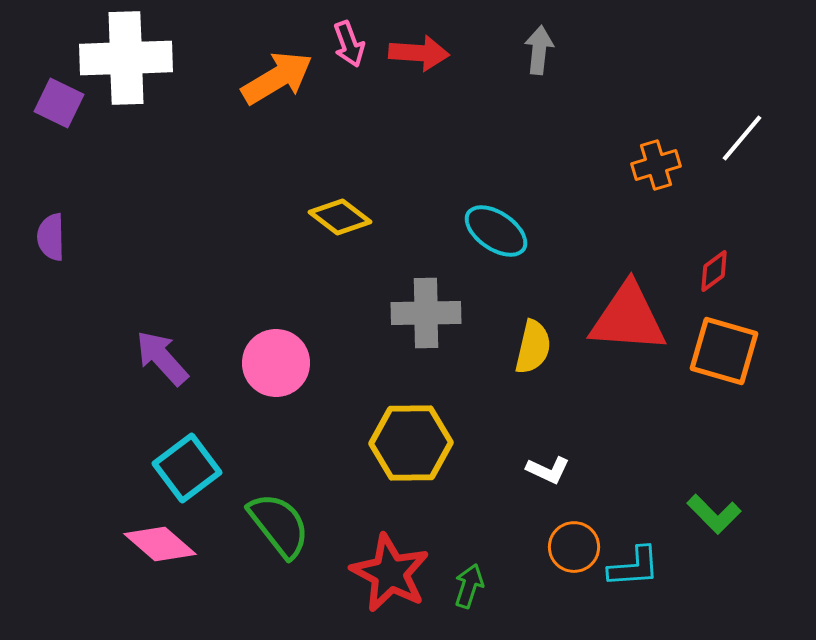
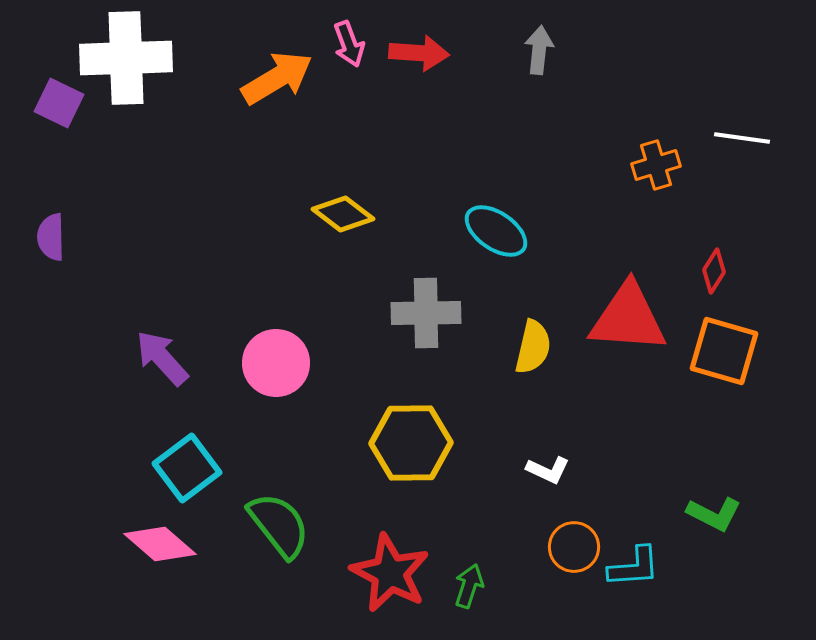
white line: rotated 58 degrees clockwise
yellow diamond: moved 3 px right, 3 px up
red diamond: rotated 21 degrees counterclockwise
green L-shape: rotated 18 degrees counterclockwise
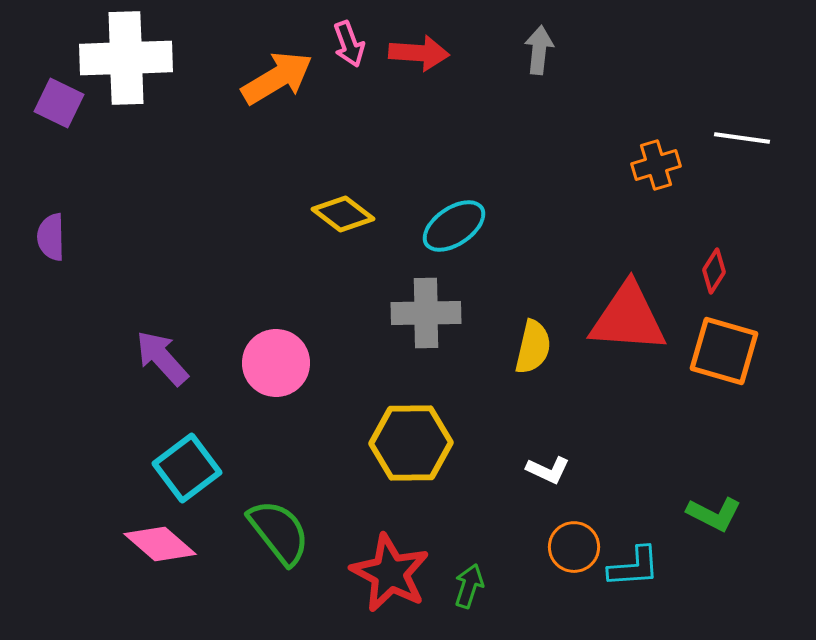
cyan ellipse: moved 42 px left, 5 px up; rotated 68 degrees counterclockwise
green semicircle: moved 7 px down
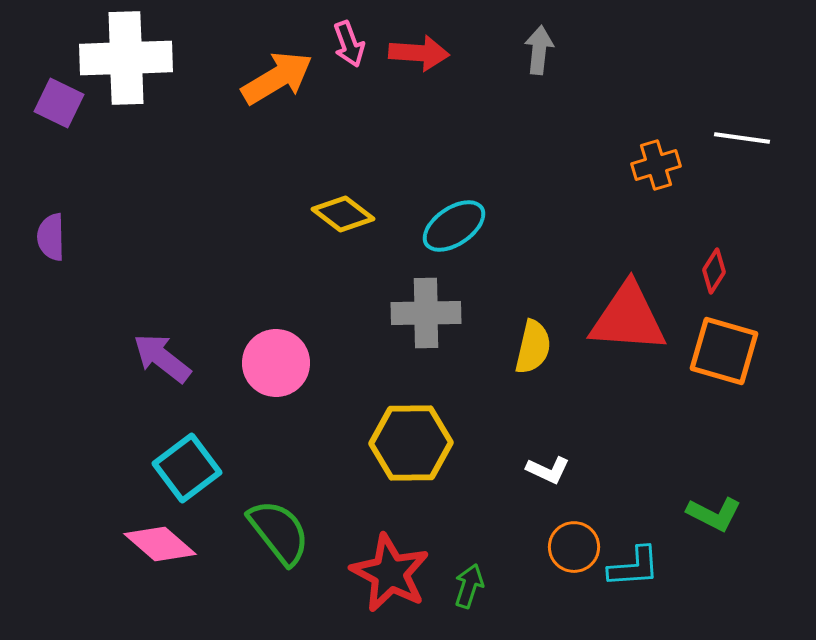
purple arrow: rotated 10 degrees counterclockwise
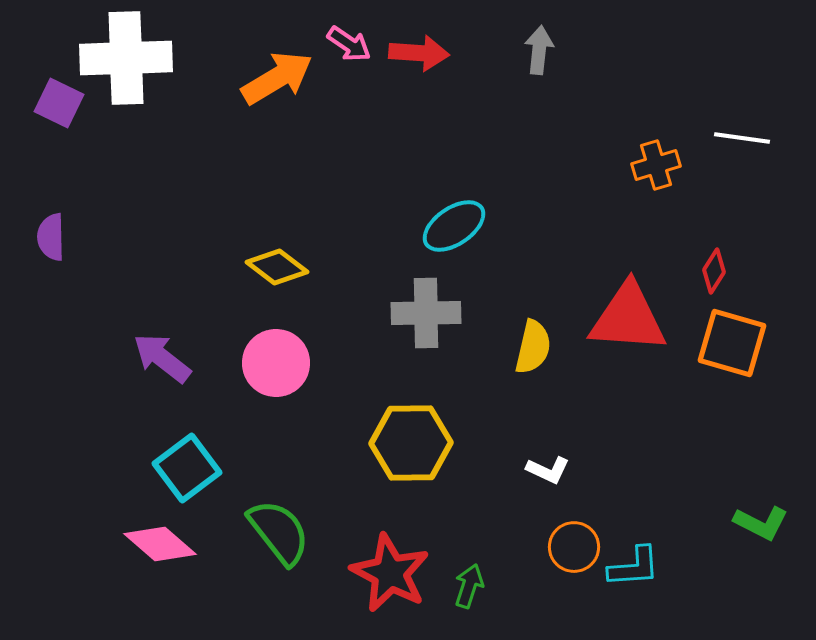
pink arrow: rotated 36 degrees counterclockwise
yellow diamond: moved 66 px left, 53 px down
orange square: moved 8 px right, 8 px up
green L-shape: moved 47 px right, 9 px down
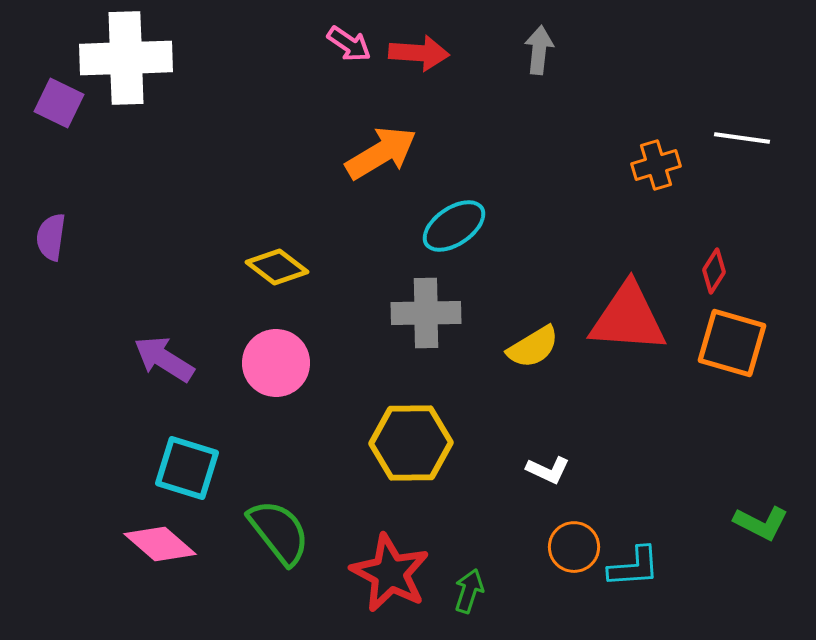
orange arrow: moved 104 px right, 75 px down
purple semicircle: rotated 9 degrees clockwise
yellow semicircle: rotated 46 degrees clockwise
purple arrow: moved 2 px right, 1 px down; rotated 6 degrees counterclockwise
cyan square: rotated 36 degrees counterclockwise
green arrow: moved 5 px down
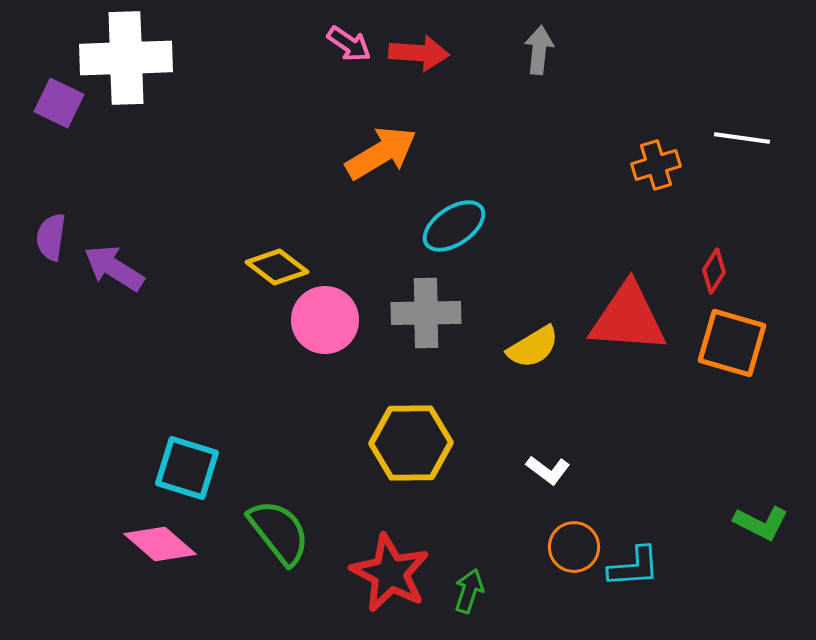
purple arrow: moved 50 px left, 91 px up
pink circle: moved 49 px right, 43 px up
white L-shape: rotated 12 degrees clockwise
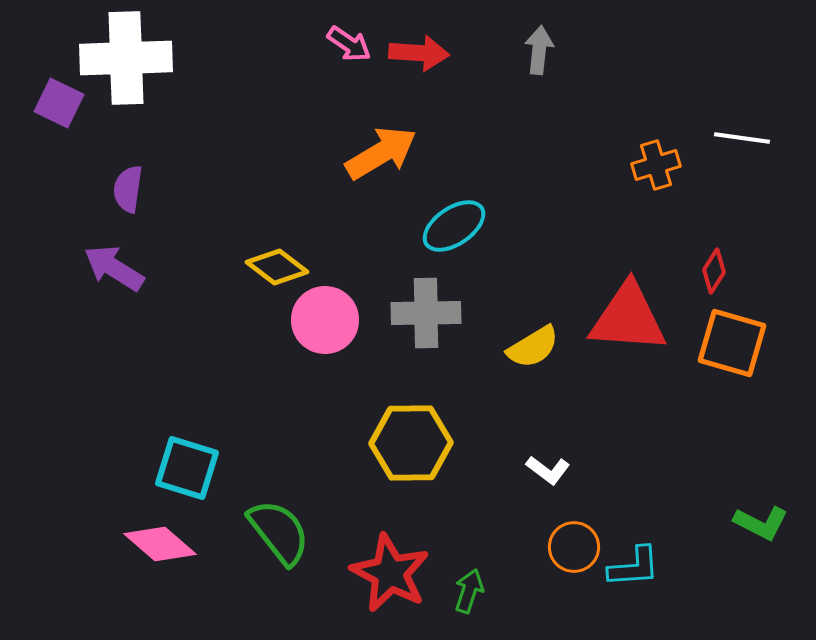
purple semicircle: moved 77 px right, 48 px up
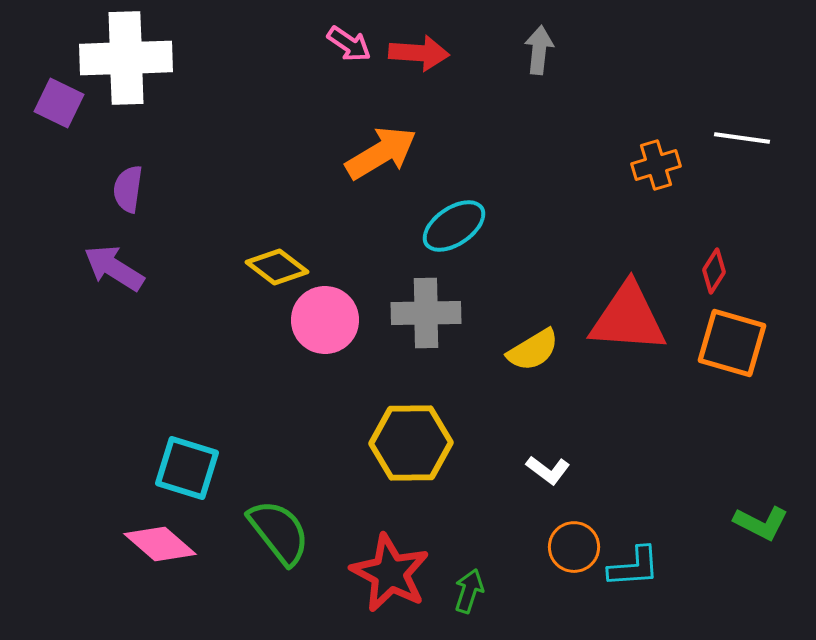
yellow semicircle: moved 3 px down
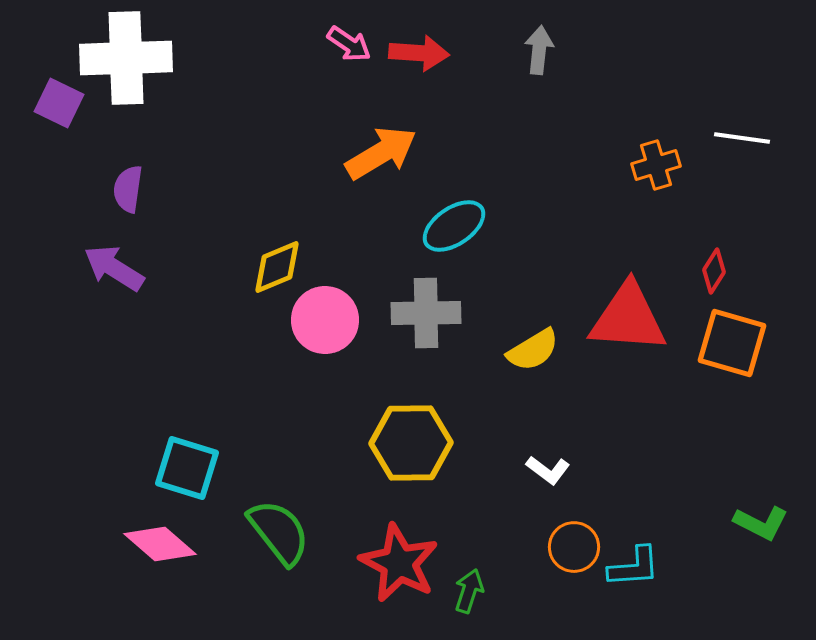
yellow diamond: rotated 60 degrees counterclockwise
red star: moved 9 px right, 10 px up
